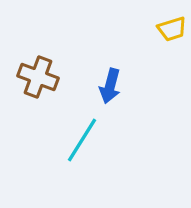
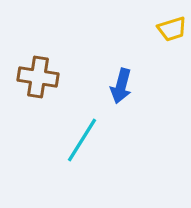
brown cross: rotated 12 degrees counterclockwise
blue arrow: moved 11 px right
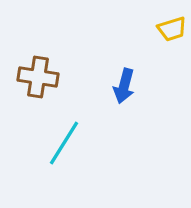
blue arrow: moved 3 px right
cyan line: moved 18 px left, 3 px down
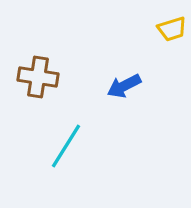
blue arrow: rotated 48 degrees clockwise
cyan line: moved 2 px right, 3 px down
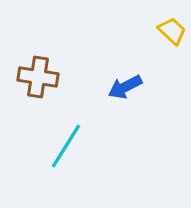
yellow trapezoid: moved 2 px down; rotated 120 degrees counterclockwise
blue arrow: moved 1 px right, 1 px down
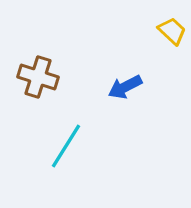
brown cross: rotated 9 degrees clockwise
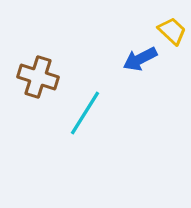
blue arrow: moved 15 px right, 28 px up
cyan line: moved 19 px right, 33 px up
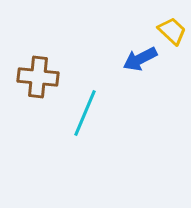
brown cross: rotated 12 degrees counterclockwise
cyan line: rotated 9 degrees counterclockwise
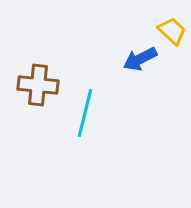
brown cross: moved 8 px down
cyan line: rotated 9 degrees counterclockwise
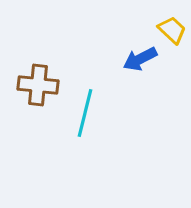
yellow trapezoid: moved 1 px up
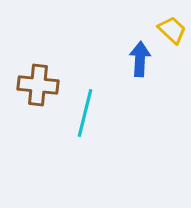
blue arrow: rotated 120 degrees clockwise
